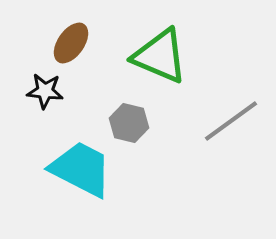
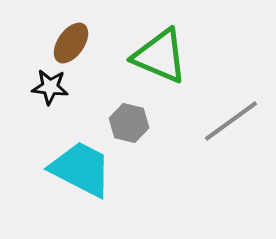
black star: moved 5 px right, 4 px up
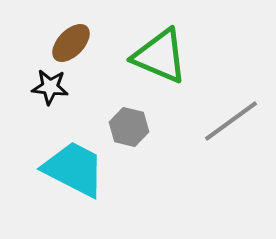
brown ellipse: rotated 9 degrees clockwise
gray hexagon: moved 4 px down
cyan trapezoid: moved 7 px left
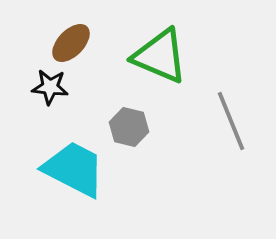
gray line: rotated 76 degrees counterclockwise
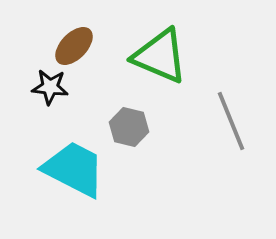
brown ellipse: moved 3 px right, 3 px down
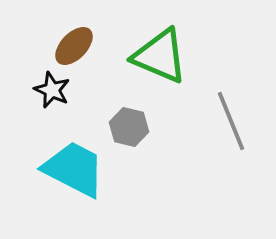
black star: moved 2 px right, 3 px down; rotated 18 degrees clockwise
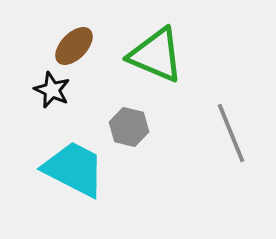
green triangle: moved 4 px left, 1 px up
gray line: moved 12 px down
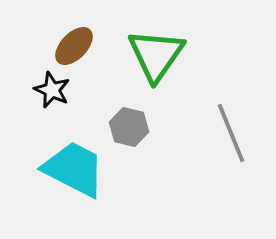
green triangle: rotated 42 degrees clockwise
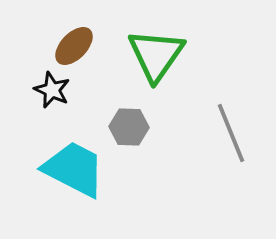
gray hexagon: rotated 12 degrees counterclockwise
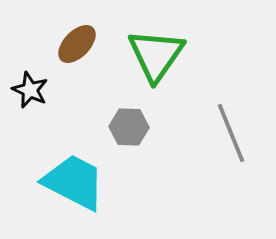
brown ellipse: moved 3 px right, 2 px up
black star: moved 22 px left
cyan trapezoid: moved 13 px down
